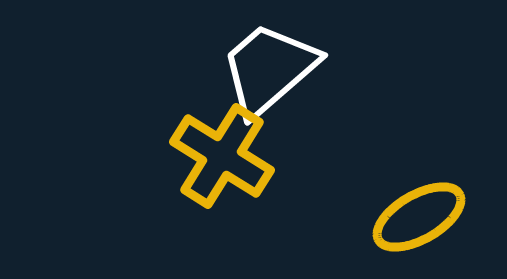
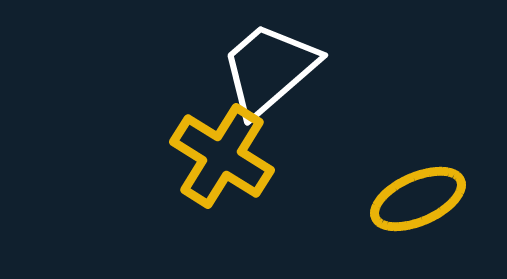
yellow ellipse: moved 1 px left, 18 px up; rotated 6 degrees clockwise
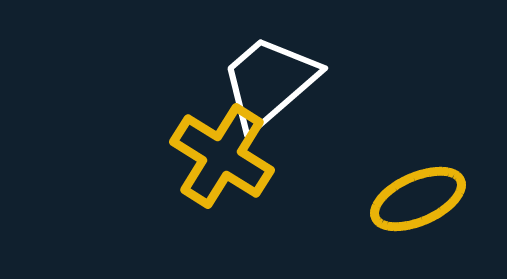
white trapezoid: moved 13 px down
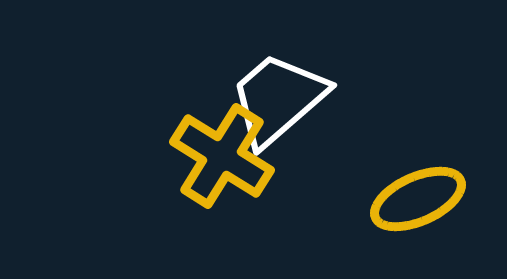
white trapezoid: moved 9 px right, 17 px down
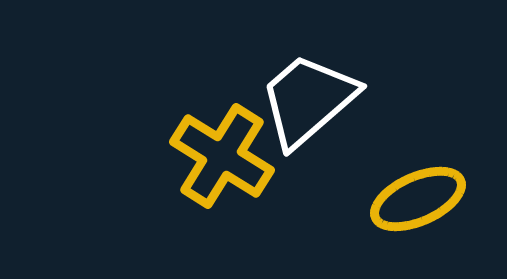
white trapezoid: moved 30 px right, 1 px down
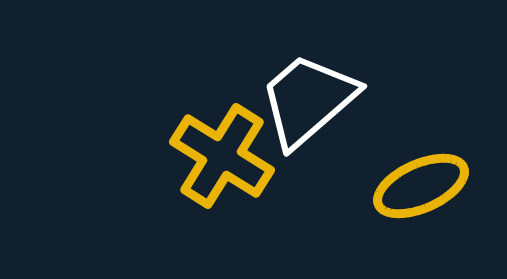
yellow ellipse: moved 3 px right, 13 px up
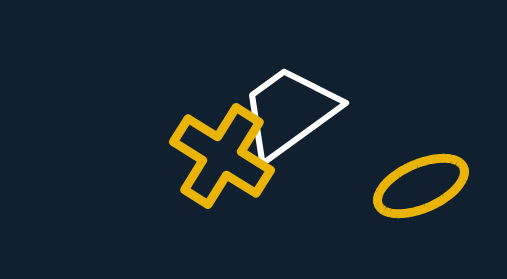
white trapezoid: moved 19 px left, 12 px down; rotated 5 degrees clockwise
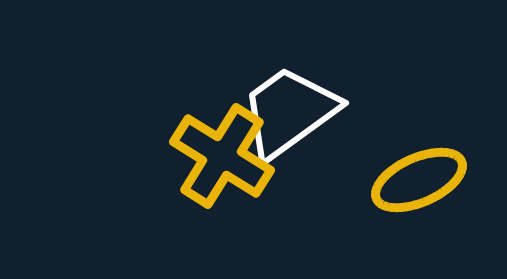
yellow ellipse: moved 2 px left, 6 px up
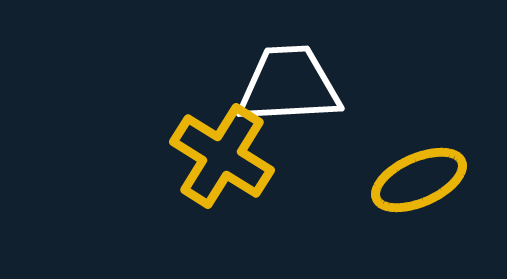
white trapezoid: moved 27 px up; rotated 33 degrees clockwise
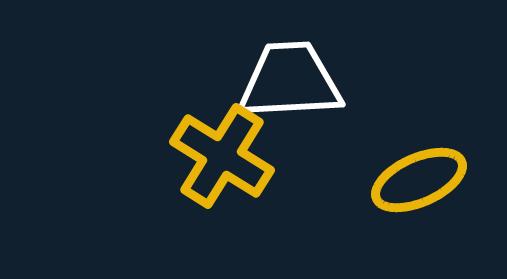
white trapezoid: moved 1 px right, 4 px up
